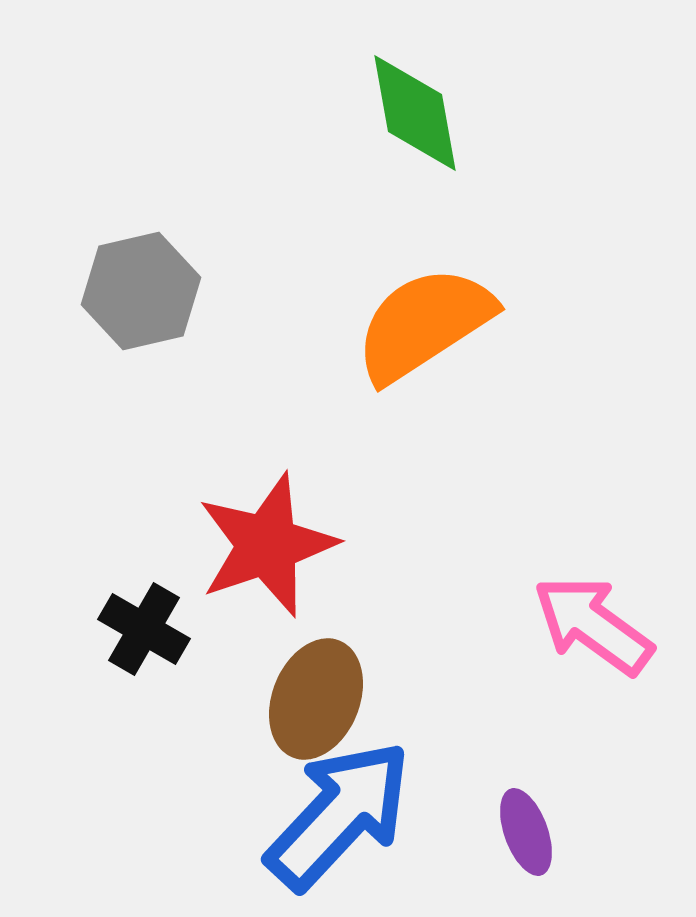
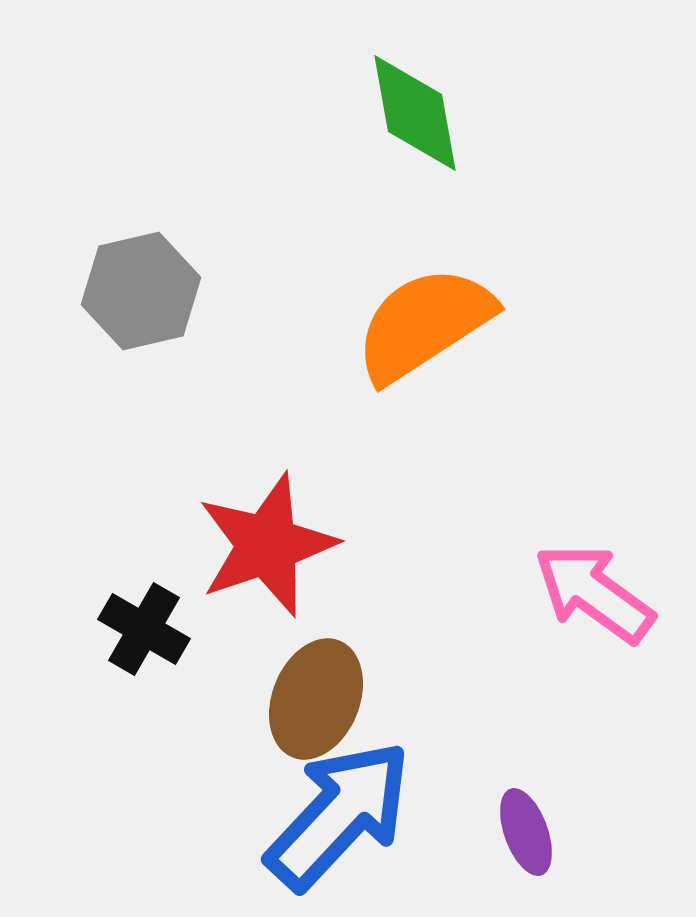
pink arrow: moved 1 px right, 32 px up
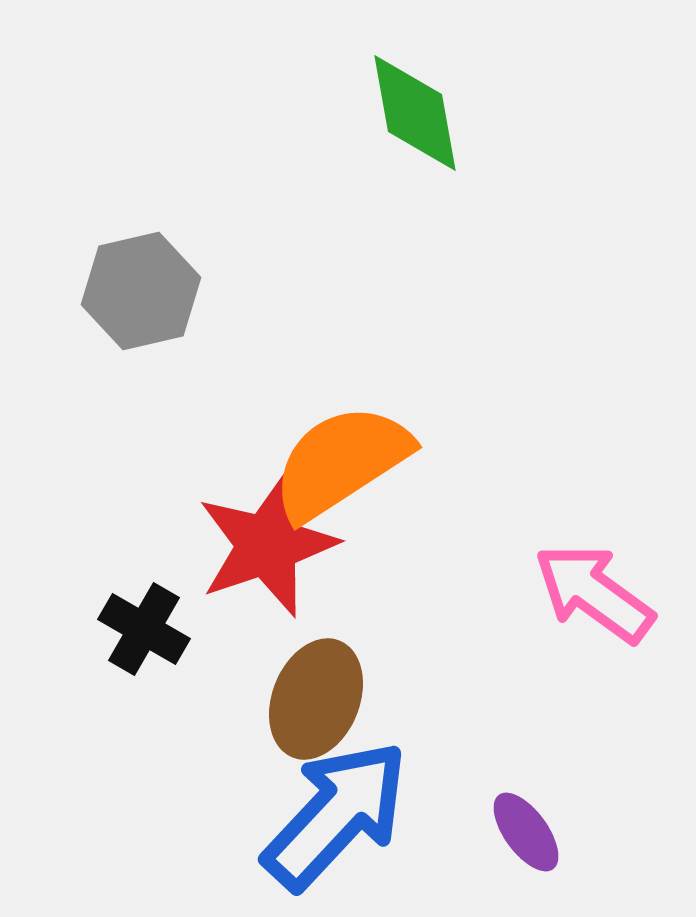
orange semicircle: moved 83 px left, 138 px down
blue arrow: moved 3 px left
purple ellipse: rotated 16 degrees counterclockwise
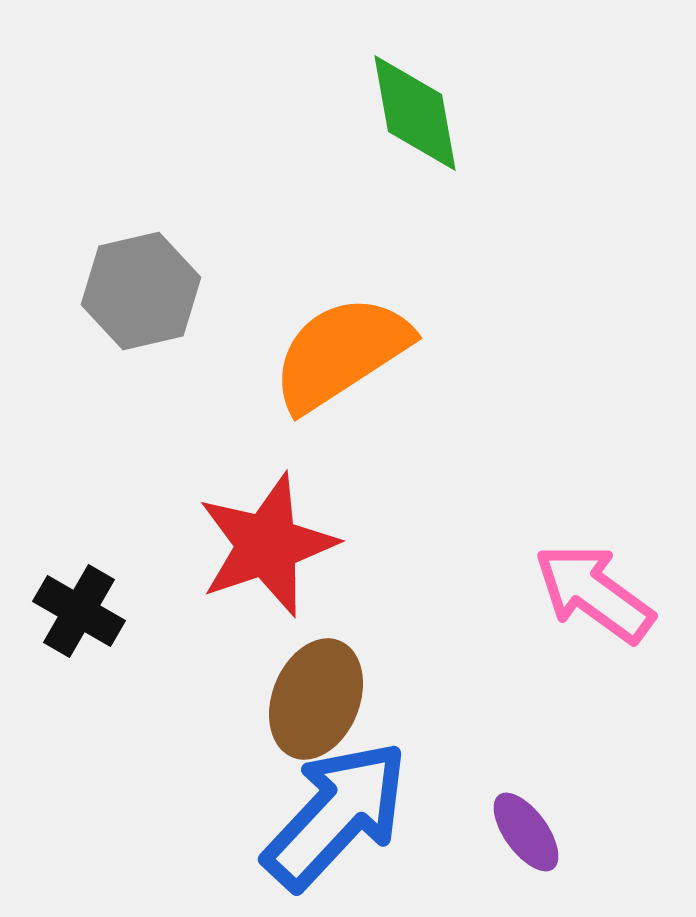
orange semicircle: moved 109 px up
black cross: moved 65 px left, 18 px up
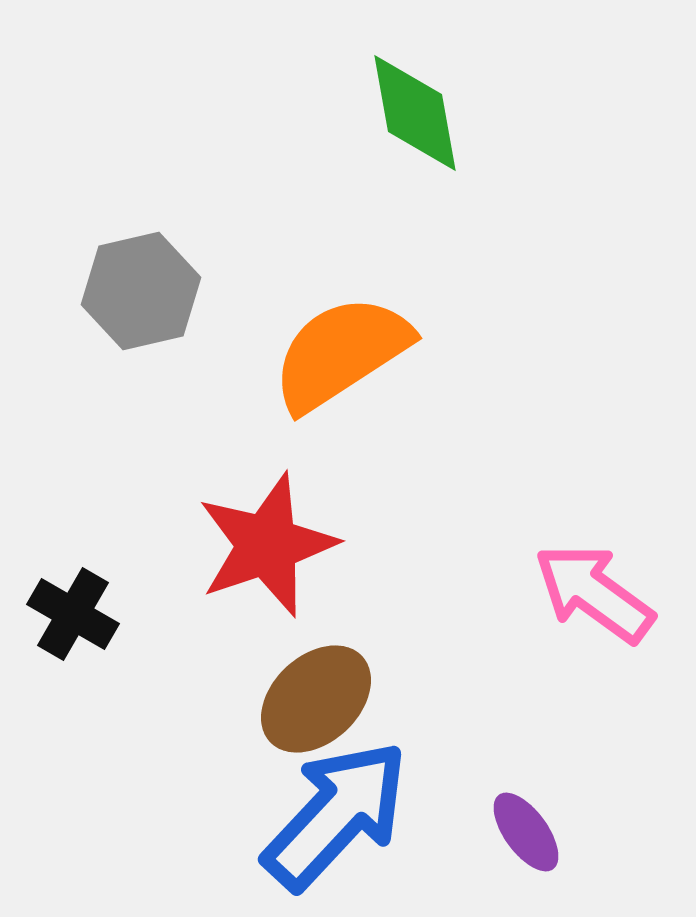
black cross: moved 6 px left, 3 px down
brown ellipse: rotated 25 degrees clockwise
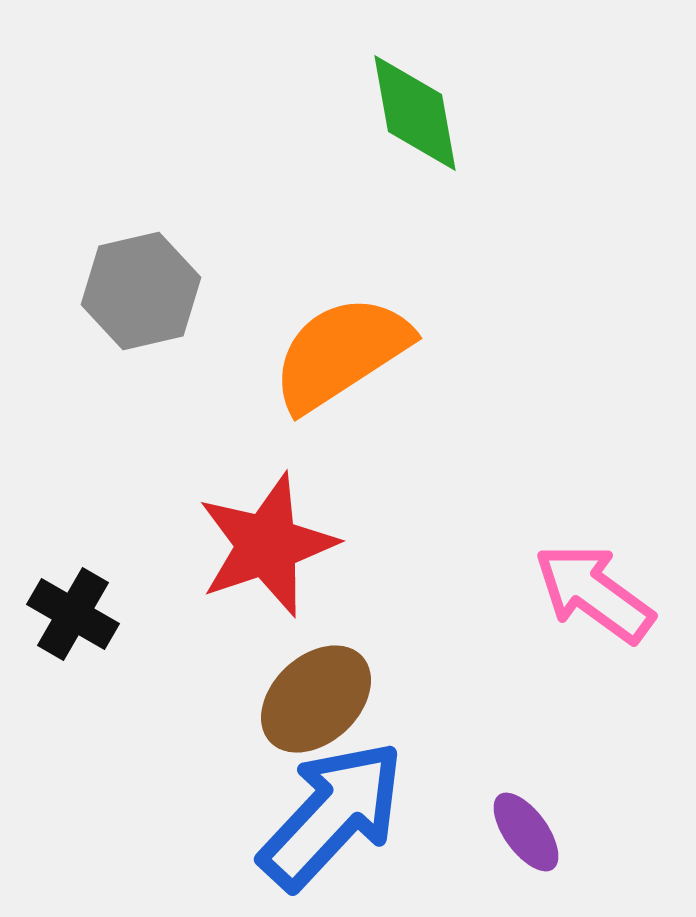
blue arrow: moved 4 px left
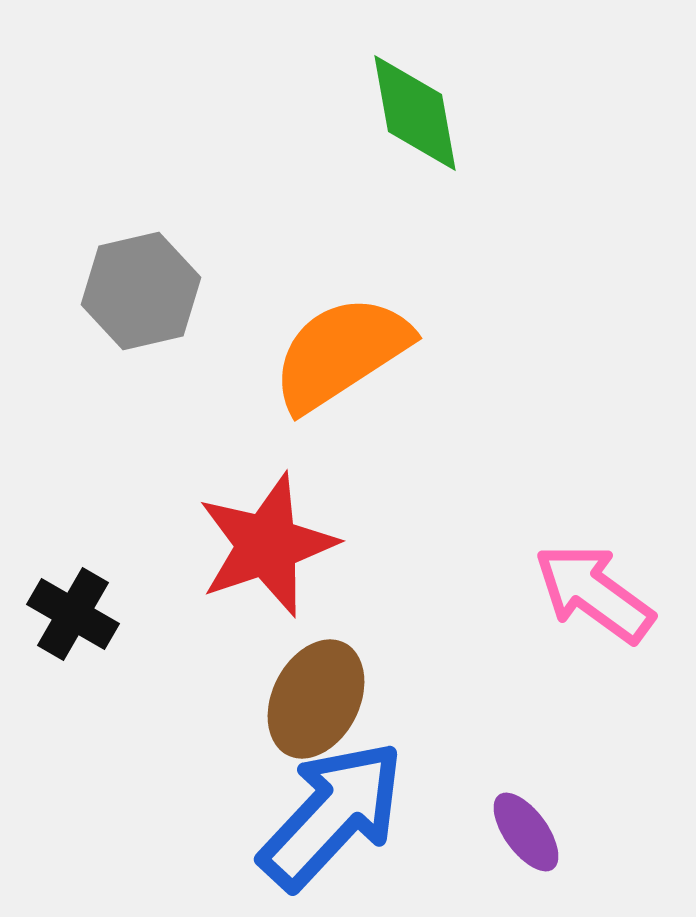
brown ellipse: rotated 20 degrees counterclockwise
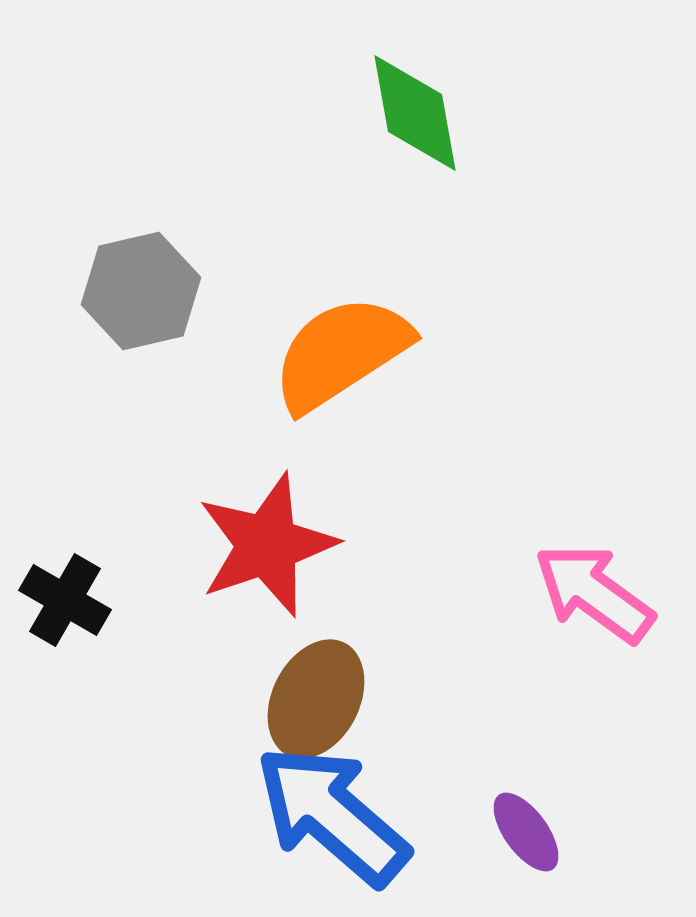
black cross: moved 8 px left, 14 px up
blue arrow: rotated 92 degrees counterclockwise
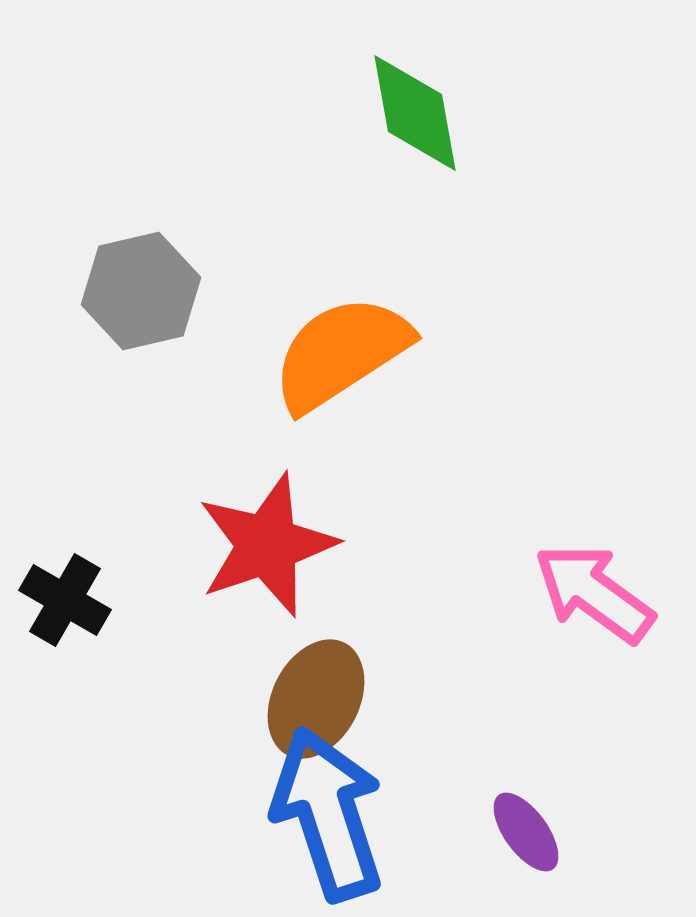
blue arrow: moved 4 px left, 1 px up; rotated 31 degrees clockwise
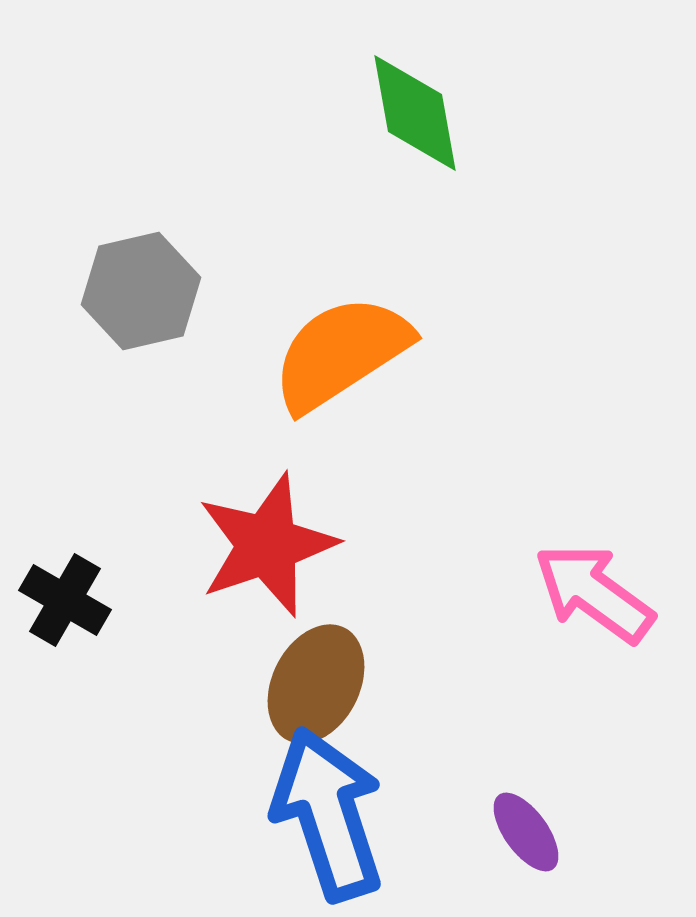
brown ellipse: moved 15 px up
